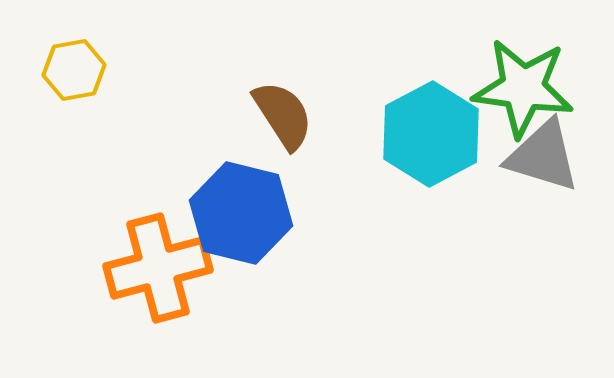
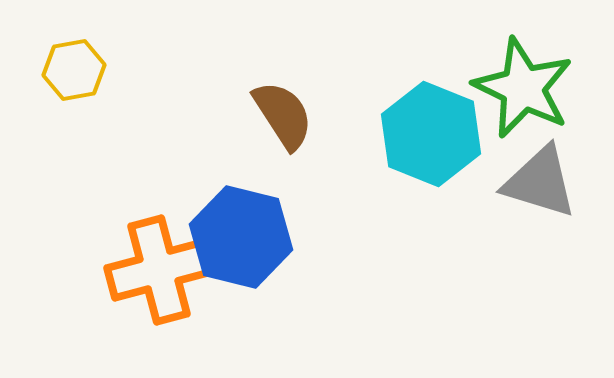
green star: rotated 18 degrees clockwise
cyan hexagon: rotated 10 degrees counterclockwise
gray triangle: moved 3 px left, 26 px down
blue hexagon: moved 24 px down
orange cross: moved 1 px right, 2 px down
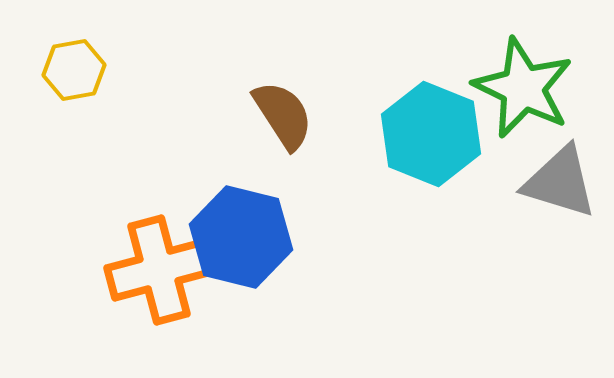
gray triangle: moved 20 px right
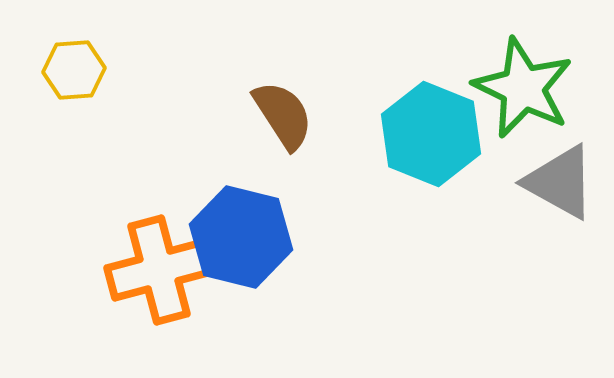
yellow hexagon: rotated 6 degrees clockwise
gray triangle: rotated 12 degrees clockwise
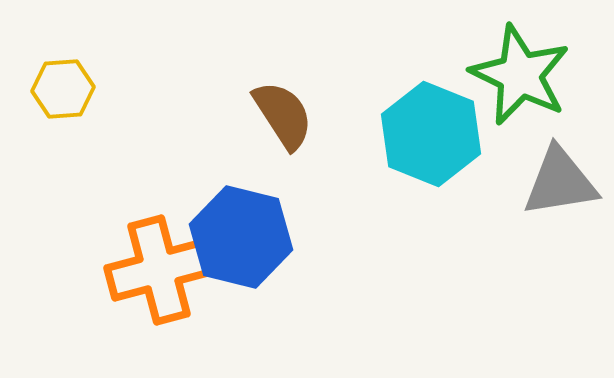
yellow hexagon: moved 11 px left, 19 px down
green star: moved 3 px left, 13 px up
gray triangle: rotated 38 degrees counterclockwise
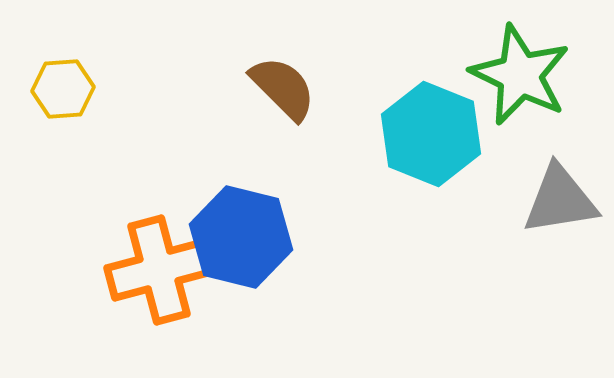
brown semicircle: moved 27 px up; rotated 12 degrees counterclockwise
gray triangle: moved 18 px down
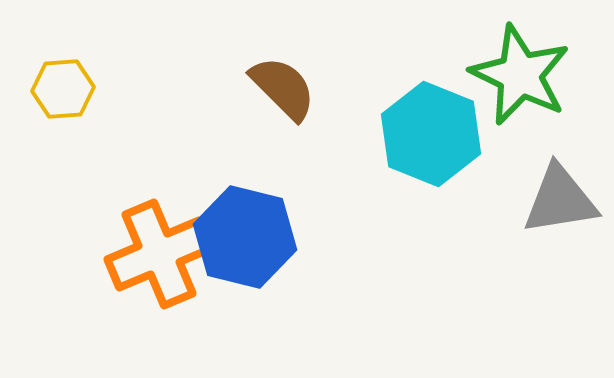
blue hexagon: moved 4 px right
orange cross: moved 16 px up; rotated 8 degrees counterclockwise
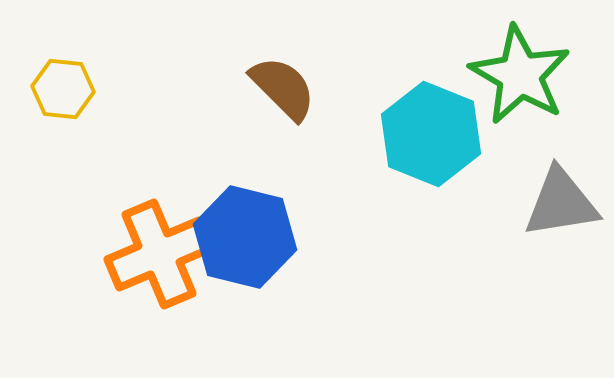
green star: rotated 4 degrees clockwise
yellow hexagon: rotated 10 degrees clockwise
gray triangle: moved 1 px right, 3 px down
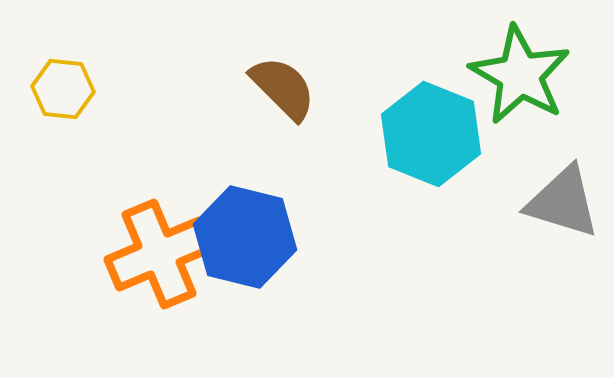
gray triangle: moved 2 px right, 1 px up; rotated 26 degrees clockwise
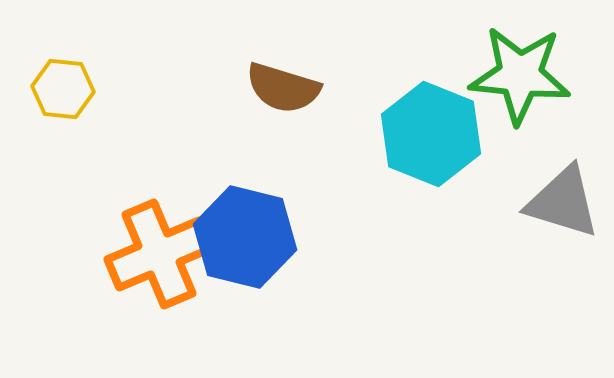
green star: rotated 24 degrees counterclockwise
brown semicircle: rotated 152 degrees clockwise
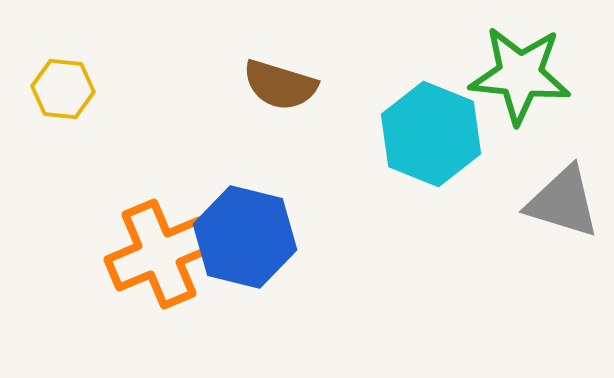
brown semicircle: moved 3 px left, 3 px up
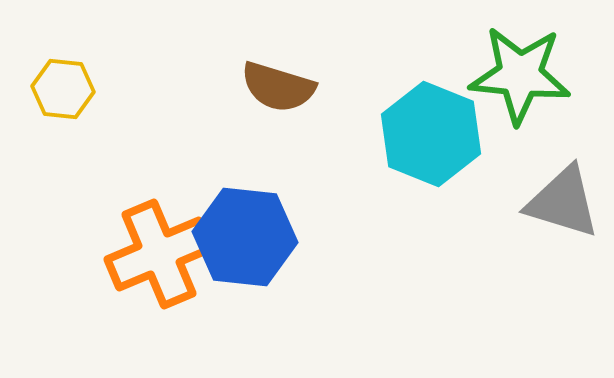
brown semicircle: moved 2 px left, 2 px down
blue hexagon: rotated 8 degrees counterclockwise
